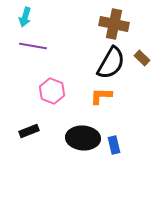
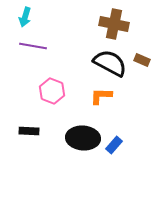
brown rectangle: moved 2 px down; rotated 21 degrees counterclockwise
black semicircle: moved 1 px left; rotated 92 degrees counterclockwise
black rectangle: rotated 24 degrees clockwise
blue rectangle: rotated 54 degrees clockwise
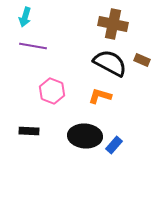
brown cross: moved 1 px left
orange L-shape: moved 1 px left; rotated 15 degrees clockwise
black ellipse: moved 2 px right, 2 px up
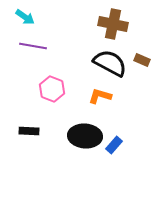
cyan arrow: rotated 72 degrees counterclockwise
pink hexagon: moved 2 px up
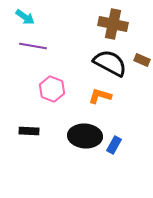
blue rectangle: rotated 12 degrees counterclockwise
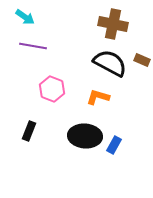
orange L-shape: moved 2 px left, 1 px down
black rectangle: rotated 72 degrees counterclockwise
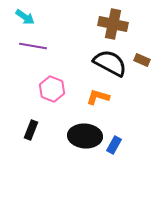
black rectangle: moved 2 px right, 1 px up
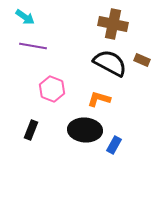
orange L-shape: moved 1 px right, 2 px down
black ellipse: moved 6 px up
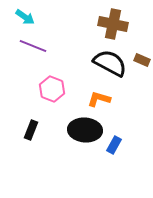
purple line: rotated 12 degrees clockwise
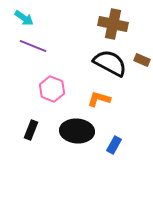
cyan arrow: moved 1 px left, 1 px down
black ellipse: moved 8 px left, 1 px down
